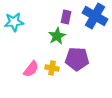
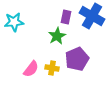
blue cross: moved 3 px left
purple pentagon: rotated 25 degrees counterclockwise
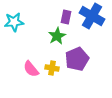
pink semicircle: rotated 102 degrees clockwise
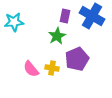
purple rectangle: moved 1 px left, 1 px up
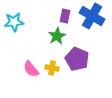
purple pentagon: rotated 25 degrees counterclockwise
